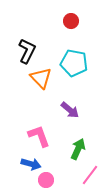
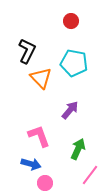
purple arrow: rotated 90 degrees counterclockwise
pink circle: moved 1 px left, 3 px down
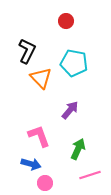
red circle: moved 5 px left
pink line: rotated 35 degrees clockwise
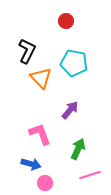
pink L-shape: moved 1 px right, 2 px up
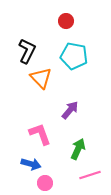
cyan pentagon: moved 7 px up
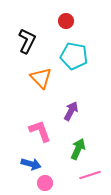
black L-shape: moved 10 px up
purple arrow: moved 1 px right, 1 px down; rotated 12 degrees counterclockwise
pink L-shape: moved 3 px up
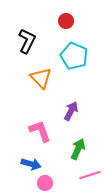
cyan pentagon: rotated 12 degrees clockwise
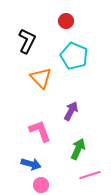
pink circle: moved 4 px left, 2 px down
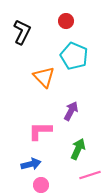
black L-shape: moved 5 px left, 9 px up
orange triangle: moved 3 px right, 1 px up
pink L-shape: rotated 70 degrees counterclockwise
blue arrow: rotated 30 degrees counterclockwise
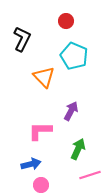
black L-shape: moved 7 px down
